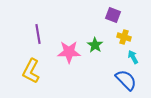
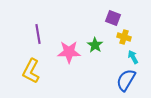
purple square: moved 3 px down
blue semicircle: rotated 105 degrees counterclockwise
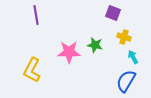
purple square: moved 5 px up
purple line: moved 2 px left, 19 px up
green star: rotated 21 degrees counterclockwise
yellow L-shape: moved 1 px right, 1 px up
blue semicircle: moved 1 px down
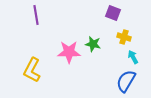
green star: moved 2 px left, 1 px up
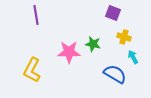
blue semicircle: moved 11 px left, 7 px up; rotated 90 degrees clockwise
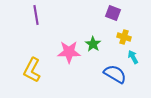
green star: rotated 21 degrees clockwise
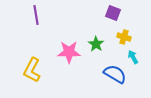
green star: moved 3 px right
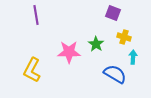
cyan arrow: rotated 32 degrees clockwise
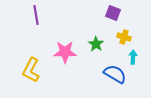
pink star: moved 4 px left
yellow L-shape: moved 1 px left
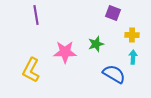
yellow cross: moved 8 px right, 2 px up; rotated 16 degrees counterclockwise
green star: rotated 21 degrees clockwise
blue semicircle: moved 1 px left
